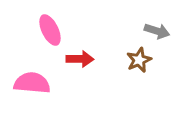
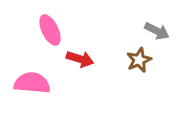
gray arrow: rotated 10 degrees clockwise
red arrow: rotated 16 degrees clockwise
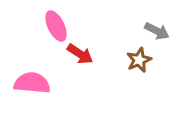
pink ellipse: moved 6 px right, 4 px up
red arrow: moved 5 px up; rotated 16 degrees clockwise
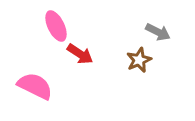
gray arrow: moved 1 px right, 1 px down
pink semicircle: moved 3 px right, 3 px down; rotated 21 degrees clockwise
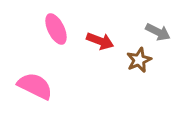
pink ellipse: moved 3 px down
red arrow: moved 20 px right, 13 px up; rotated 12 degrees counterclockwise
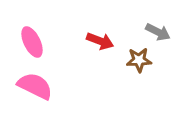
pink ellipse: moved 24 px left, 13 px down
brown star: rotated 20 degrees clockwise
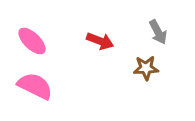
gray arrow: rotated 35 degrees clockwise
pink ellipse: moved 1 px up; rotated 20 degrees counterclockwise
brown star: moved 7 px right, 8 px down
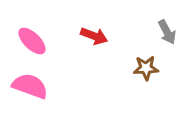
gray arrow: moved 9 px right
red arrow: moved 6 px left, 5 px up
pink semicircle: moved 5 px left; rotated 6 degrees counterclockwise
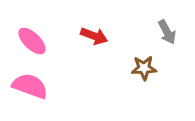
brown star: moved 2 px left
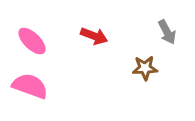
brown star: moved 1 px right
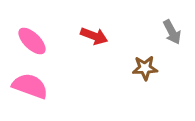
gray arrow: moved 5 px right
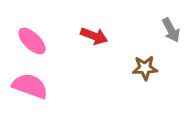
gray arrow: moved 1 px left, 2 px up
